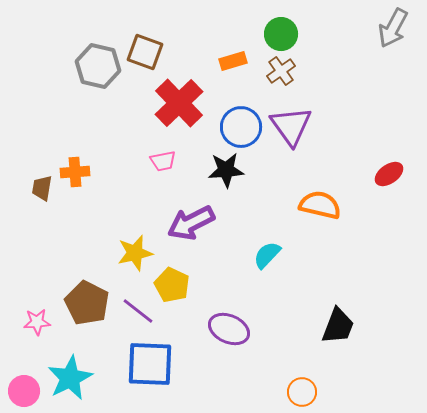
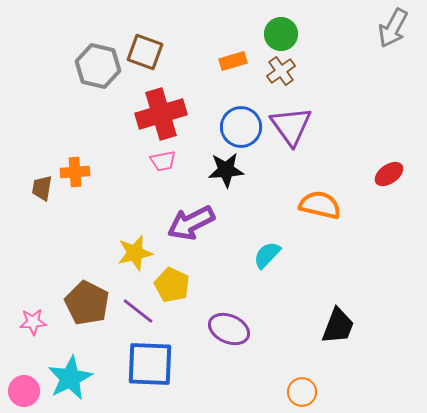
red cross: moved 18 px left, 11 px down; rotated 27 degrees clockwise
pink star: moved 4 px left
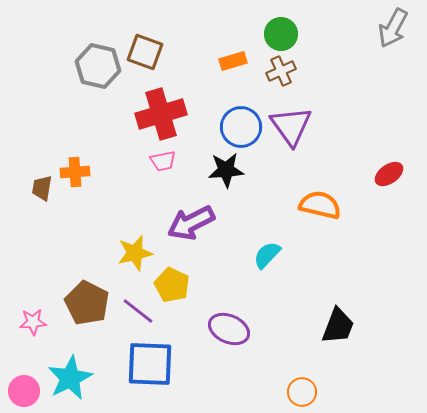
brown cross: rotated 12 degrees clockwise
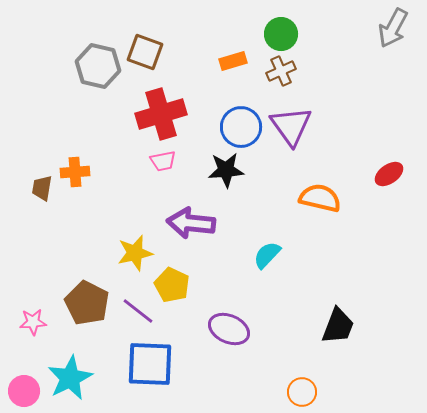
orange semicircle: moved 7 px up
purple arrow: rotated 33 degrees clockwise
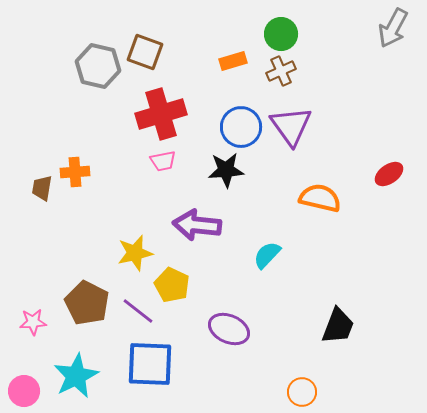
purple arrow: moved 6 px right, 2 px down
cyan star: moved 6 px right, 2 px up
